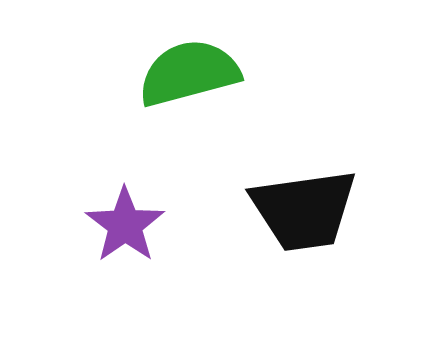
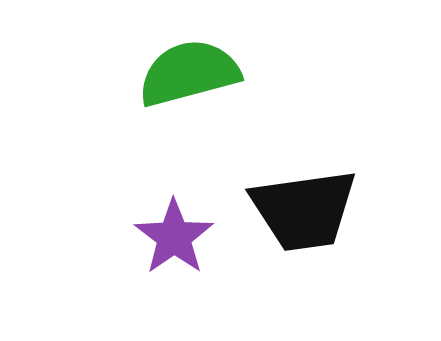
purple star: moved 49 px right, 12 px down
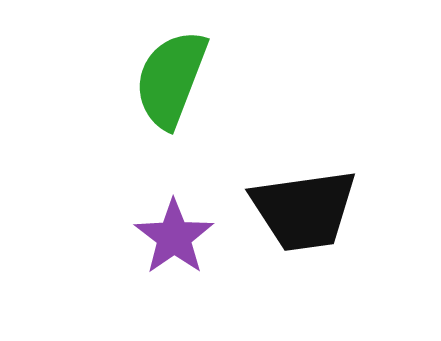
green semicircle: moved 18 px left, 6 px down; rotated 54 degrees counterclockwise
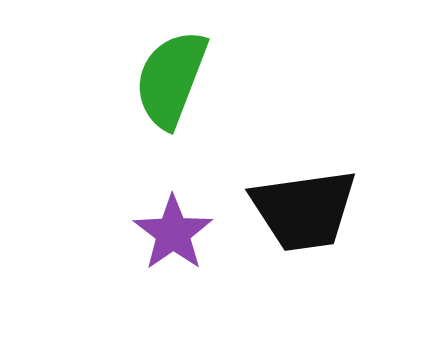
purple star: moved 1 px left, 4 px up
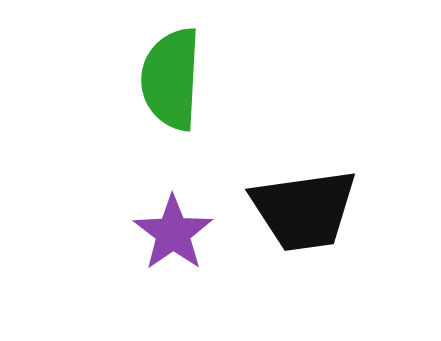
green semicircle: rotated 18 degrees counterclockwise
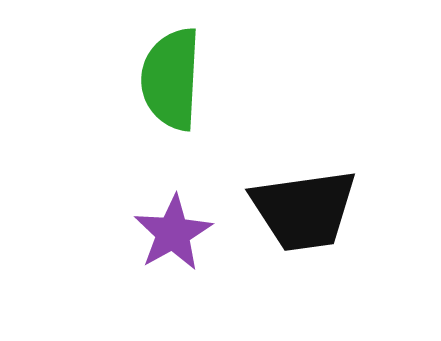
purple star: rotated 6 degrees clockwise
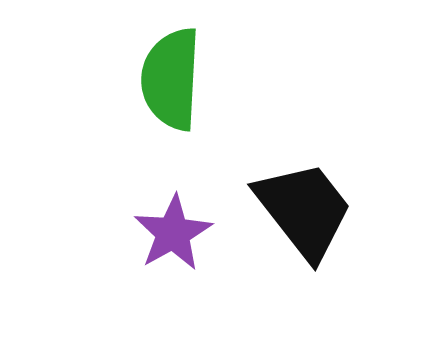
black trapezoid: rotated 120 degrees counterclockwise
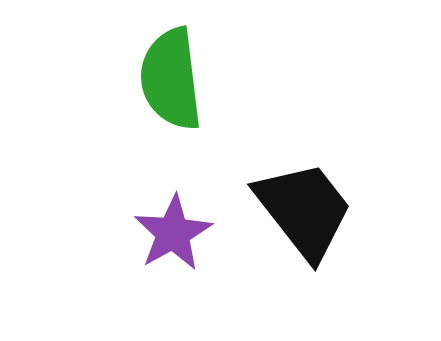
green semicircle: rotated 10 degrees counterclockwise
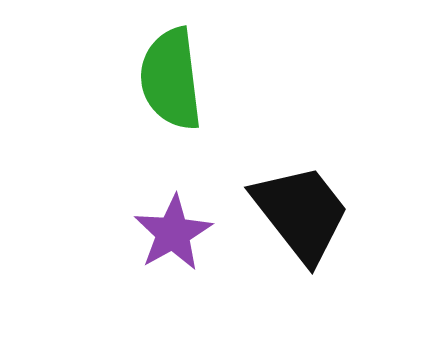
black trapezoid: moved 3 px left, 3 px down
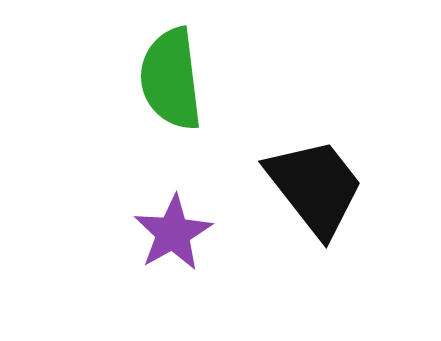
black trapezoid: moved 14 px right, 26 px up
